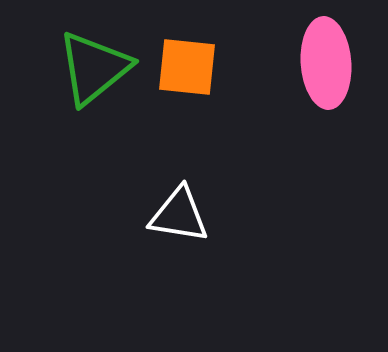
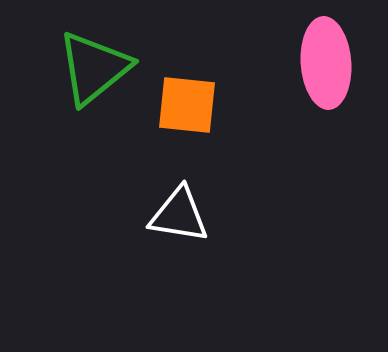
orange square: moved 38 px down
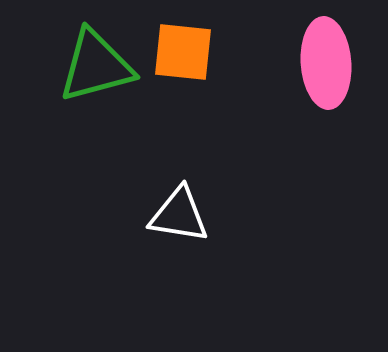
green triangle: moved 2 px right, 2 px up; rotated 24 degrees clockwise
orange square: moved 4 px left, 53 px up
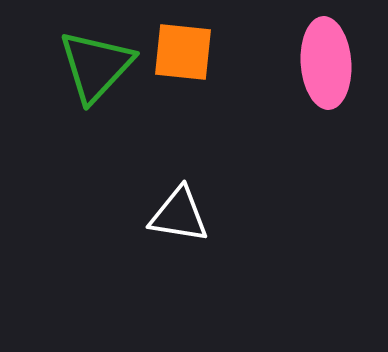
green triangle: rotated 32 degrees counterclockwise
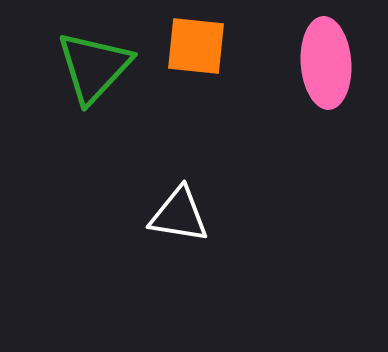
orange square: moved 13 px right, 6 px up
green triangle: moved 2 px left, 1 px down
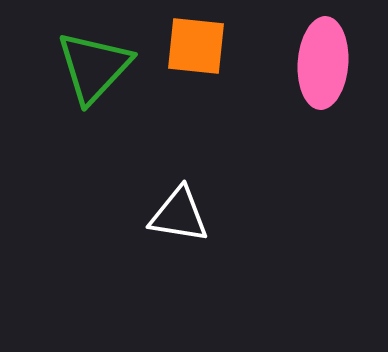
pink ellipse: moved 3 px left; rotated 8 degrees clockwise
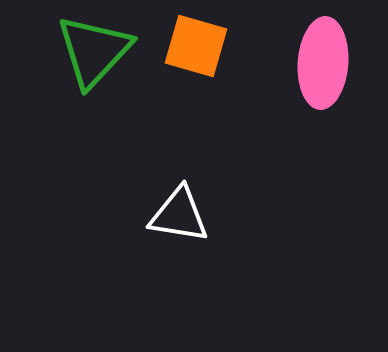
orange square: rotated 10 degrees clockwise
green triangle: moved 16 px up
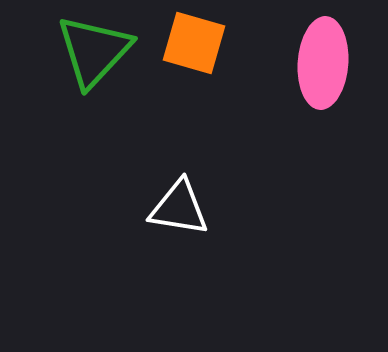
orange square: moved 2 px left, 3 px up
white triangle: moved 7 px up
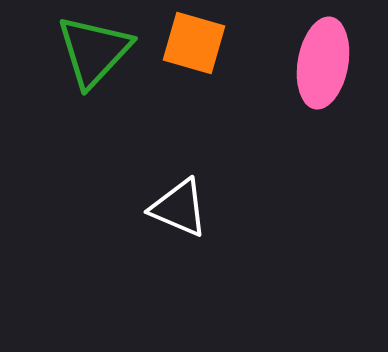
pink ellipse: rotated 6 degrees clockwise
white triangle: rotated 14 degrees clockwise
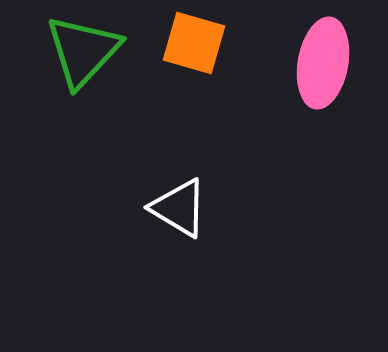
green triangle: moved 11 px left
white triangle: rotated 8 degrees clockwise
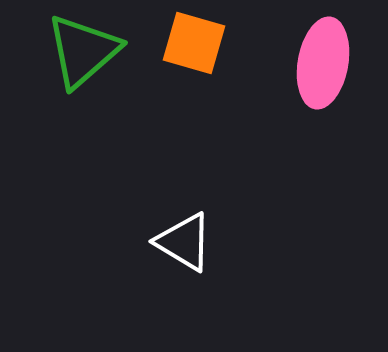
green triangle: rotated 6 degrees clockwise
white triangle: moved 5 px right, 34 px down
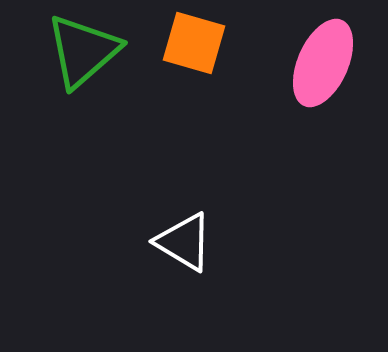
pink ellipse: rotated 14 degrees clockwise
